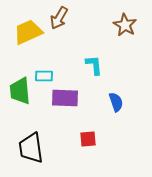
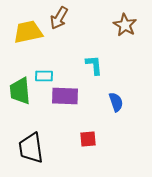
yellow trapezoid: rotated 12 degrees clockwise
purple rectangle: moved 2 px up
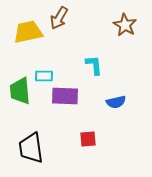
blue semicircle: rotated 96 degrees clockwise
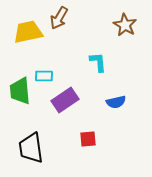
cyan L-shape: moved 4 px right, 3 px up
purple rectangle: moved 4 px down; rotated 36 degrees counterclockwise
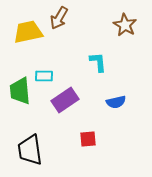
black trapezoid: moved 1 px left, 2 px down
